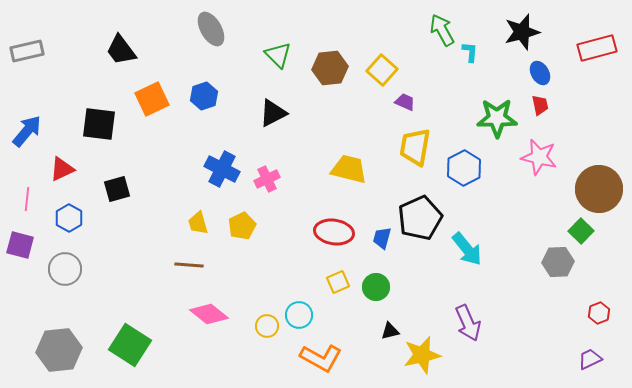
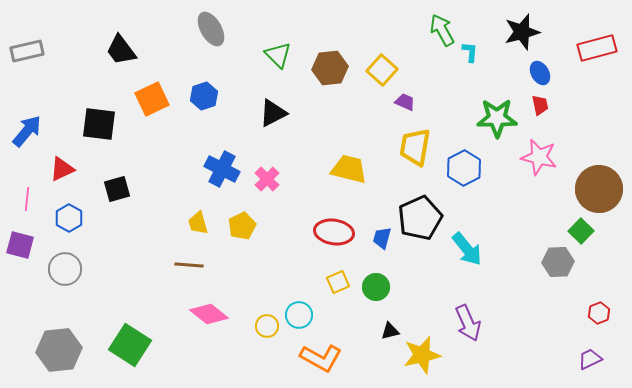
pink cross at (267, 179): rotated 20 degrees counterclockwise
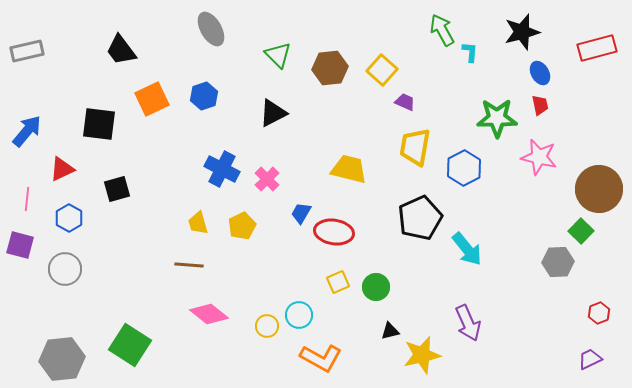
blue trapezoid at (382, 238): moved 81 px left, 25 px up; rotated 15 degrees clockwise
gray hexagon at (59, 350): moved 3 px right, 9 px down
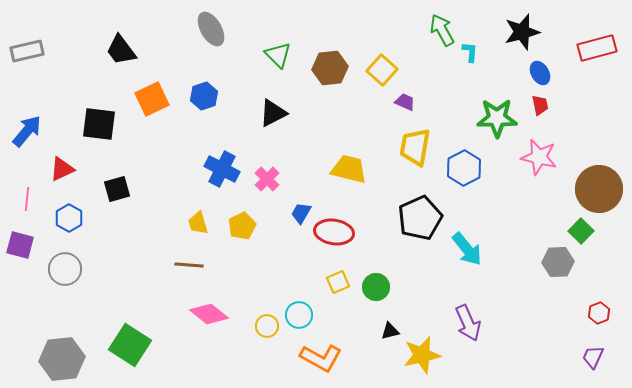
purple trapezoid at (590, 359): moved 3 px right, 2 px up; rotated 40 degrees counterclockwise
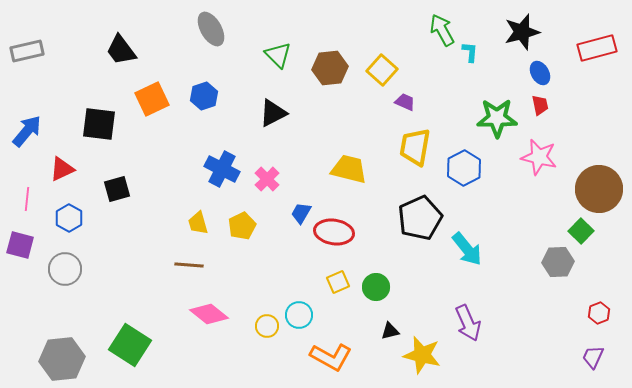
yellow star at (422, 355): rotated 27 degrees clockwise
orange L-shape at (321, 358): moved 10 px right, 1 px up
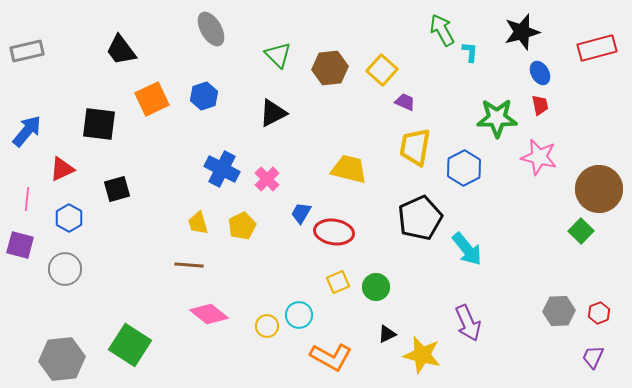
gray hexagon at (558, 262): moved 1 px right, 49 px down
black triangle at (390, 331): moved 3 px left, 3 px down; rotated 12 degrees counterclockwise
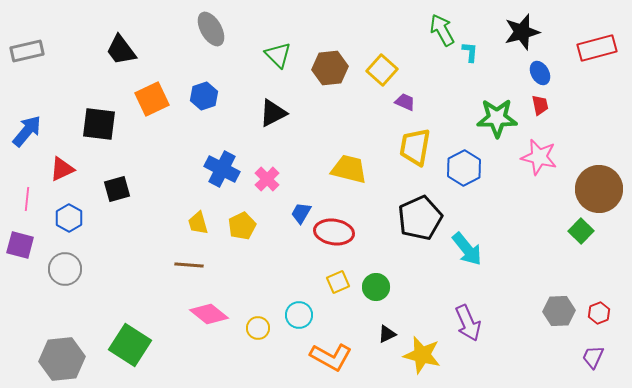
yellow circle at (267, 326): moved 9 px left, 2 px down
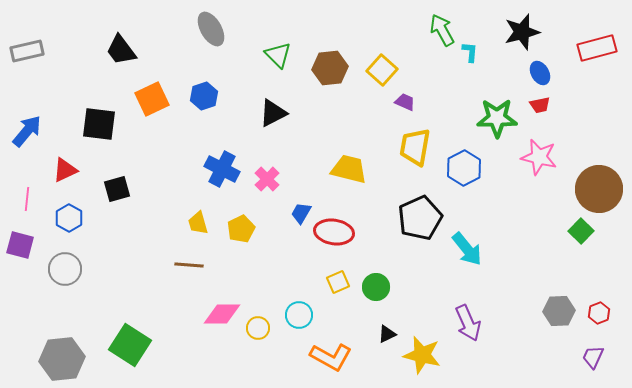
red trapezoid at (540, 105): rotated 90 degrees clockwise
red triangle at (62, 169): moved 3 px right, 1 px down
yellow pentagon at (242, 226): moved 1 px left, 3 px down
pink diamond at (209, 314): moved 13 px right; rotated 39 degrees counterclockwise
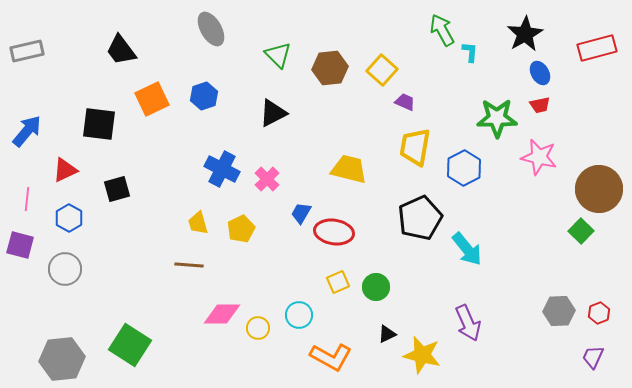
black star at (522, 32): moved 3 px right, 2 px down; rotated 15 degrees counterclockwise
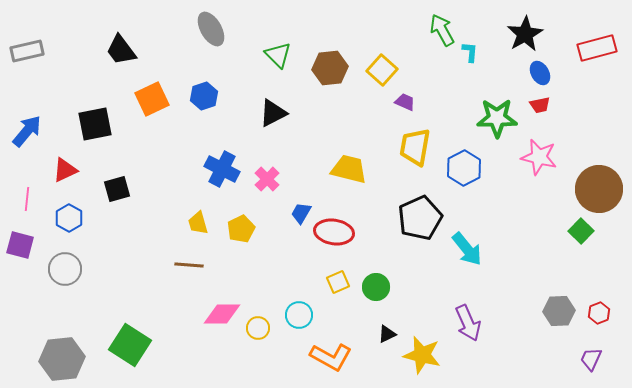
black square at (99, 124): moved 4 px left; rotated 18 degrees counterclockwise
purple trapezoid at (593, 357): moved 2 px left, 2 px down
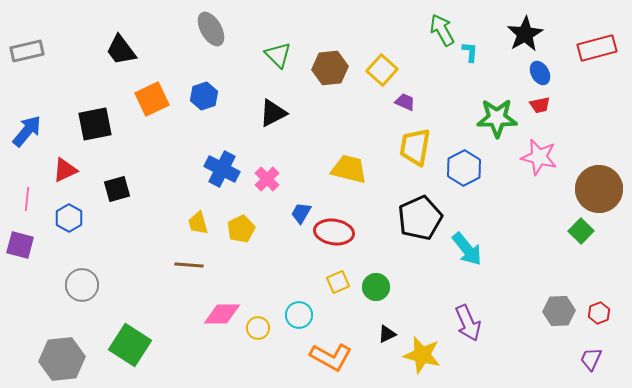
gray circle at (65, 269): moved 17 px right, 16 px down
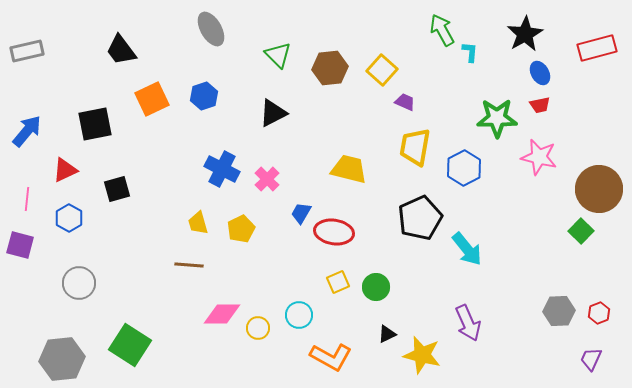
gray circle at (82, 285): moved 3 px left, 2 px up
